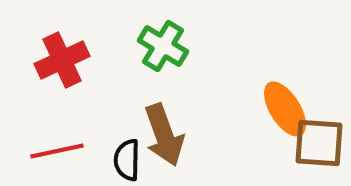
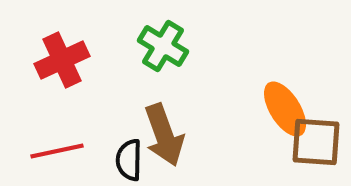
brown square: moved 3 px left, 1 px up
black semicircle: moved 2 px right
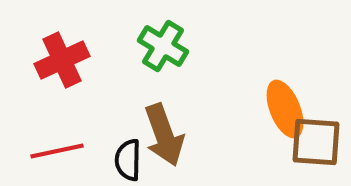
orange ellipse: rotated 10 degrees clockwise
black semicircle: moved 1 px left
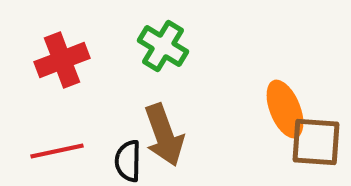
red cross: rotated 4 degrees clockwise
black semicircle: moved 1 px down
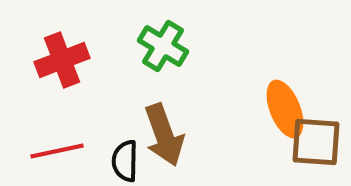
black semicircle: moved 3 px left
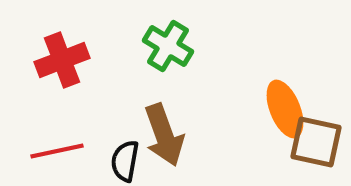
green cross: moved 5 px right
brown square: rotated 8 degrees clockwise
black semicircle: rotated 9 degrees clockwise
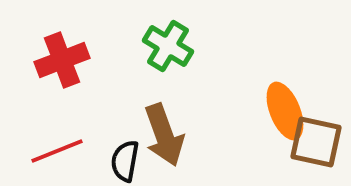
orange ellipse: moved 2 px down
red line: rotated 10 degrees counterclockwise
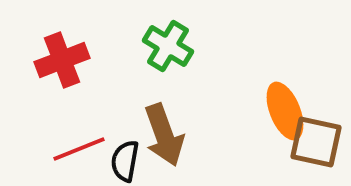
red line: moved 22 px right, 2 px up
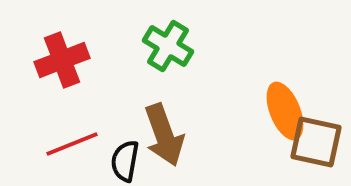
red line: moved 7 px left, 5 px up
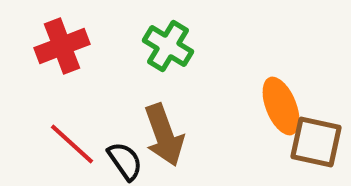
red cross: moved 14 px up
orange ellipse: moved 4 px left, 5 px up
red line: rotated 64 degrees clockwise
black semicircle: rotated 135 degrees clockwise
